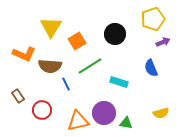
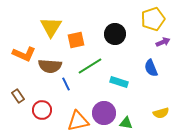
orange square: moved 1 px left, 1 px up; rotated 18 degrees clockwise
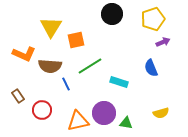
black circle: moved 3 px left, 20 px up
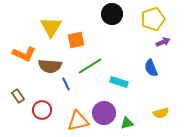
green triangle: moved 1 px right; rotated 24 degrees counterclockwise
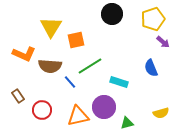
purple arrow: rotated 64 degrees clockwise
blue line: moved 4 px right, 2 px up; rotated 16 degrees counterclockwise
purple circle: moved 6 px up
orange triangle: moved 5 px up
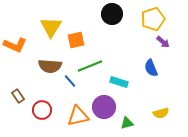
orange L-shape: moved 9 px left, 9 px up
green line: rotated 10 degrees clockwise
blue line: moved 1 px up
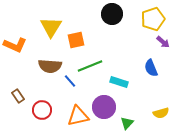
green triangle: rotated 32 degrees counterclockwise
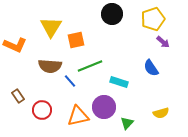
blue semicircle: rotated 12 degrees counterclockwise
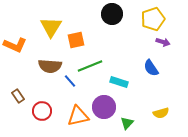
purple arrow: rotated 24 degrees counterclockwise
red circle: moved 1 px down
